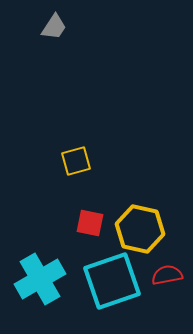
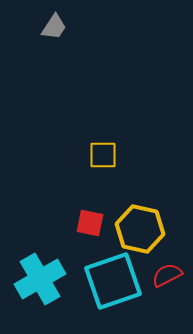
yellow square: moved 27 px right, 6 px up; rotated 16 degrees clockwise
red semicircle: rotated 16 degrees counterclockwise
cyan square: moved 1 px right
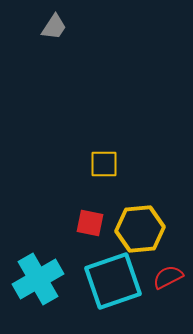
yellow square: moved 1 px right, 9 px down
yellow hexagon: rotated 18 degrees counterclockwise
red semicircle: moved 1 px right, 2 px down
cyan cross: moved 2 px left
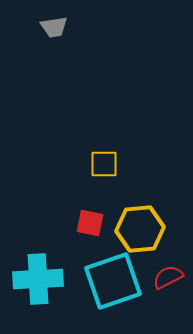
gray trapezoid: rotated 48 degrees clockwise
cyan cross: rotated 27 degrees clockwise
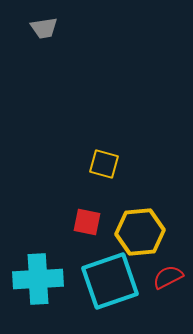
gray trapezoid: moved 10 px left, 1 px down
yellow square: rotated 16 degrees clockwise
red square: moved 3 px left, 1 px up
yellow hexagon: moved 3 px down
cyan square: moved 3 px left
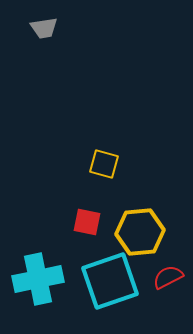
cyan cross: rotated 9 degrees counterclockwise
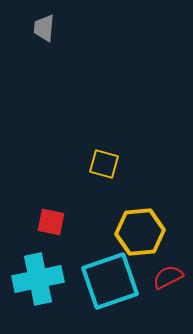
gray trapezoid: rotated 104 degrees clockwise
red square: moved 36 px left
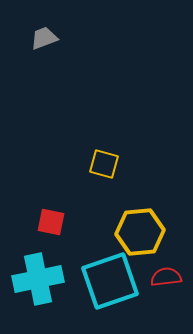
gray trapezoid: moved 10 px down; rotated 64 degrees clockwise
red semicircle: moved 2 px left; rotated 20 degrees clockwise
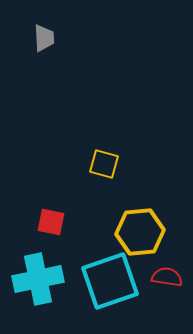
gray trapezoid: rotated 108 degrees clockwise
red semicircle: moved 1 px right; rotated 16 degrees clockwise
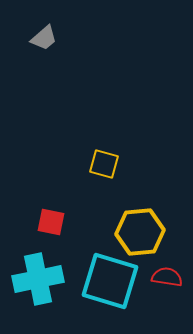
gray trapezoid: rotated 52 degrees clockwise
cyan square: rotated 36 degrees clockwise
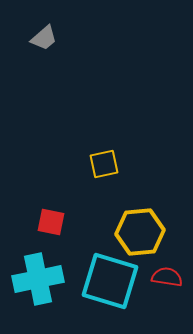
yellow square: rotated 28 degrees counterclockwise
